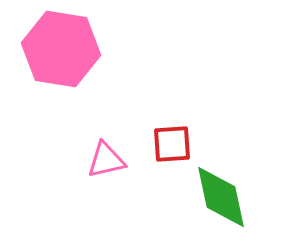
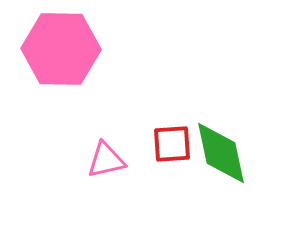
pink hexagon: rotated 8 degrees counterclockwise
green diamond: moved 44 px up
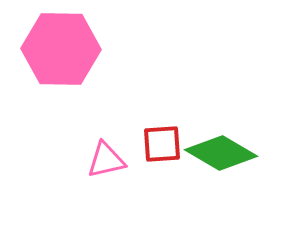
red square: moved 10 px left
green diamond: rotated 48 degrees counterclockwise
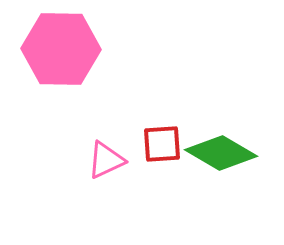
pink triangle: rotated 12 degrees counterclockwise
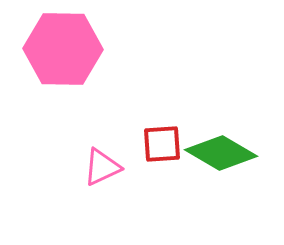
pink hexagon: moved 2 px right
pink triangle: moved 4 px left, 7 px down
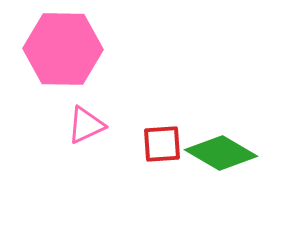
pink triangle: moved 16 px left, 42 px up
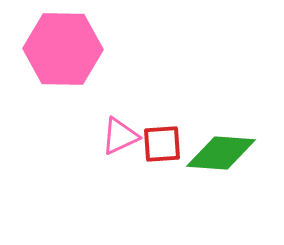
pink triangle: moved 34 px right, 11 px down
green diamond: rotated 26 degrees counterclockwise
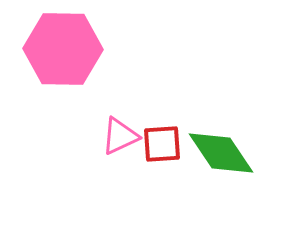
green diamond: rotated 52 degrees clockwise
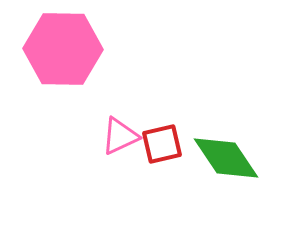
red square: rotated 9 degrees counterclockwise
green diamond: moved 5 px right, 5 px down
